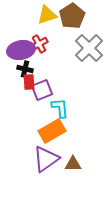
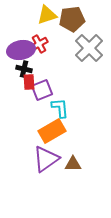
brown pentagon: moved 3 px down; rotated 25 degrees clockwise
black cross: moved 1 px left
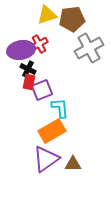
gray cross: rotated 16 degrees clockwise
black cross: moved 4 px right; rotated 14 degrees clockwise
red rectangle: rotated 14 degrees clockwise
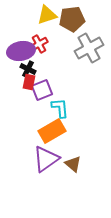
purple ellipse: moved 1 px down
brown triangle: rotated 42 degrees clockwise
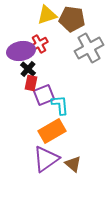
brown pentagon: rotated 15 degrees clockwise
black cross: rotated 14 degrees clockwise
red rectangle: moved 2 px right, 1 px down
purple square: moved 2 px right, 5 px down
cyan L-shape: moved 3 px up
